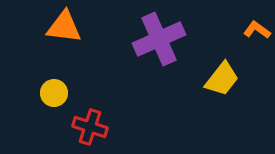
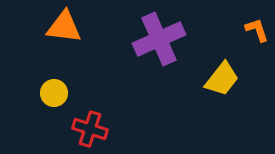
orange L-shape: rotated 36 degrees clockwise
red cross: moved 2 px down
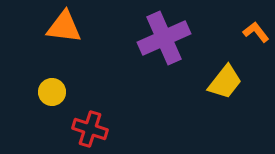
orange L-shape: moved 1 px left, 2 px down; rotated 20 degrees counterclockwise
purple cross: moved 5 px right, 1 px up
yellow trapezoid: moved 3 px right, 3 px down
yellow circle: moved 2 px left, 1 px up
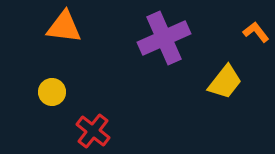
red cross: moved 3 px right, 2 px down; rotated 20 degrees clockwise
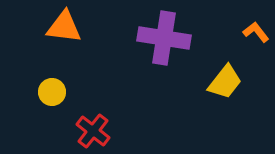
purple cross: rotated 33 degrees clockwise
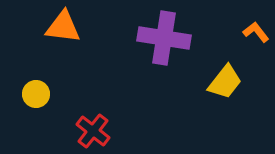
orange triangle: moved 1 px left
yellow circle: moved 16 px left, 2 px down
